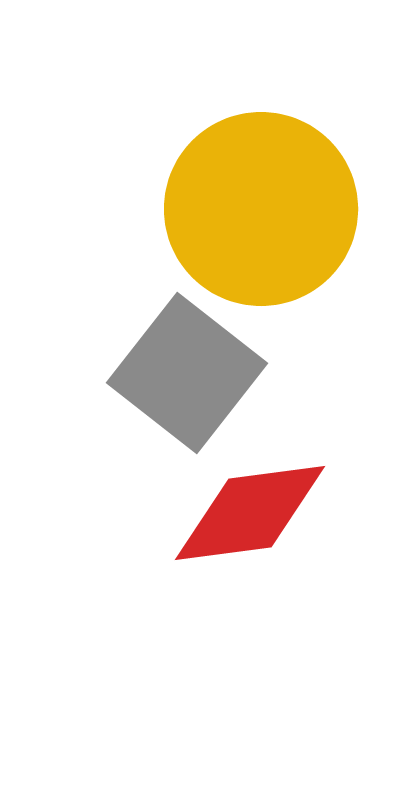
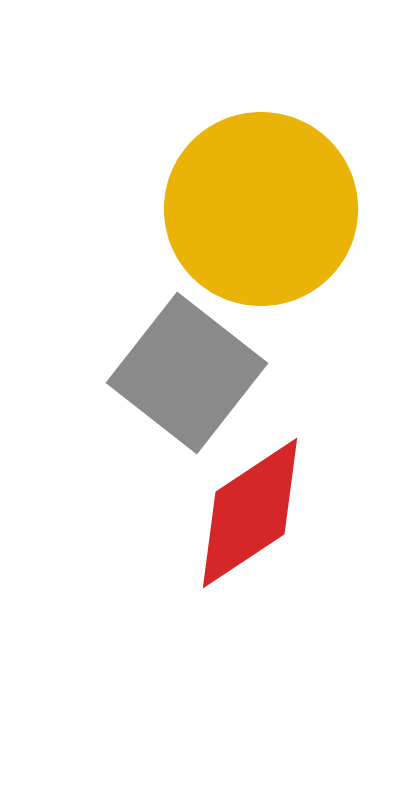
red diamond: rotated 26 degrees counterclockwise
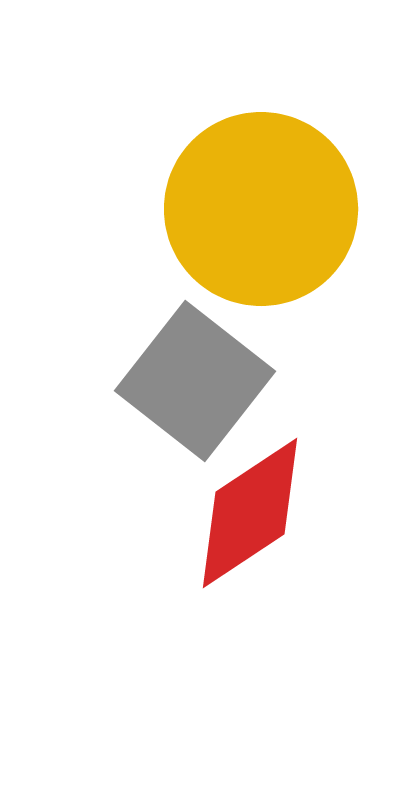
gray square: moved 8 px right, 8 px down
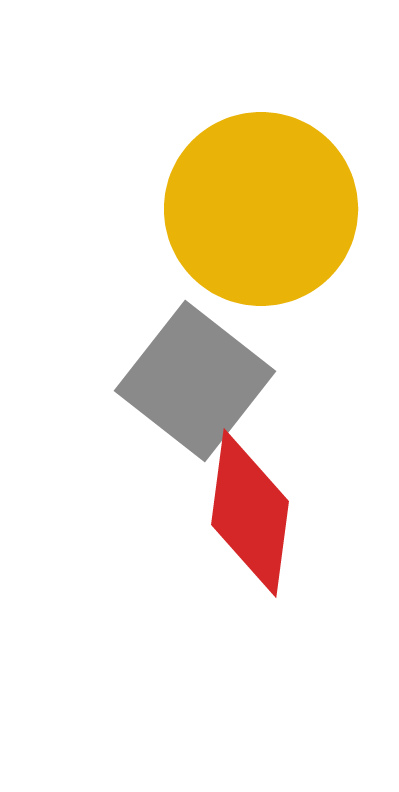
red diamond: rotated 49 degrees counterclockwise
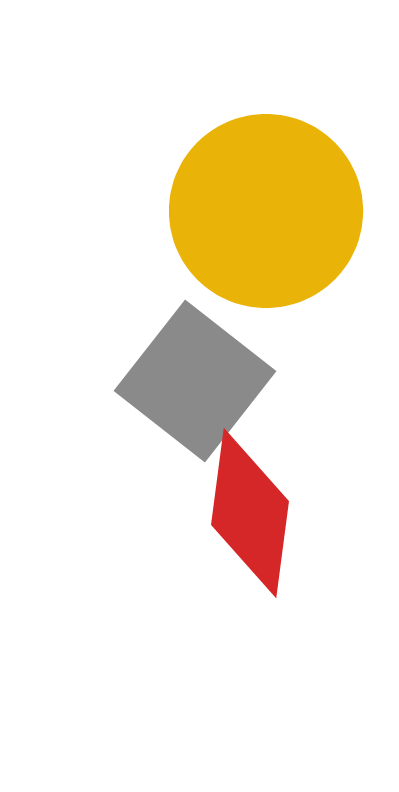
yellow circle: moved 5 px right, 2 px down
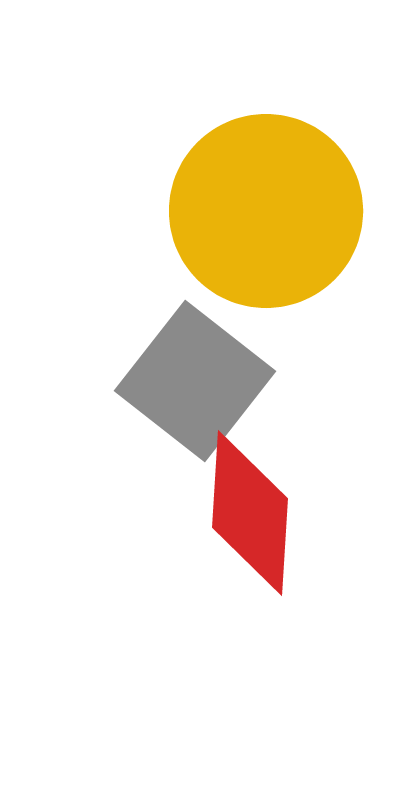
red diamond: rotated 4 degrees counterclockwise
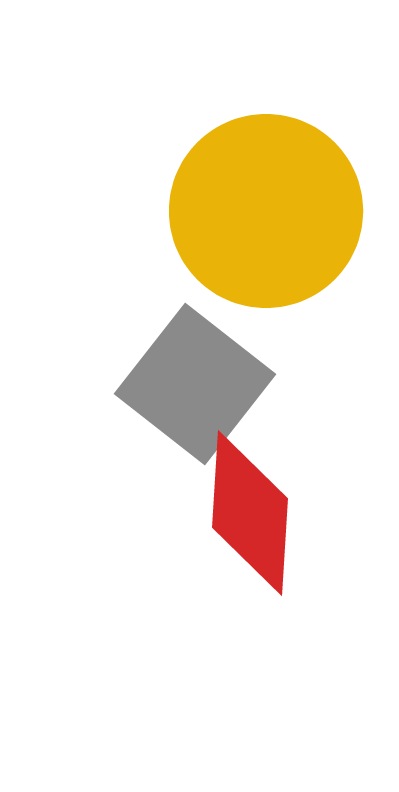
gray square: moved 3 px down
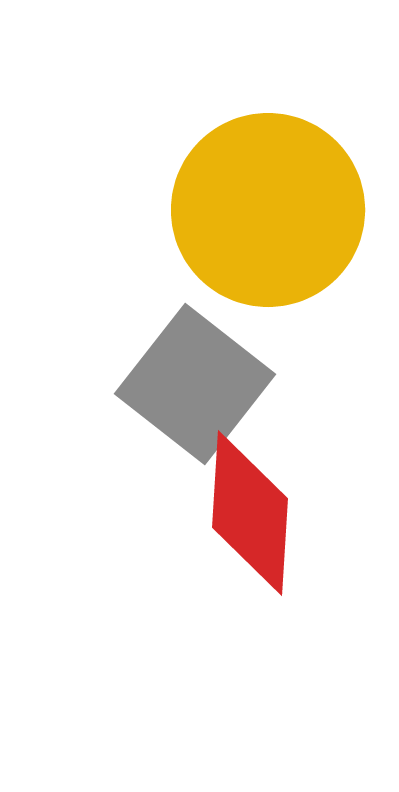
yellow circle: moved 2 px right, 1 px up
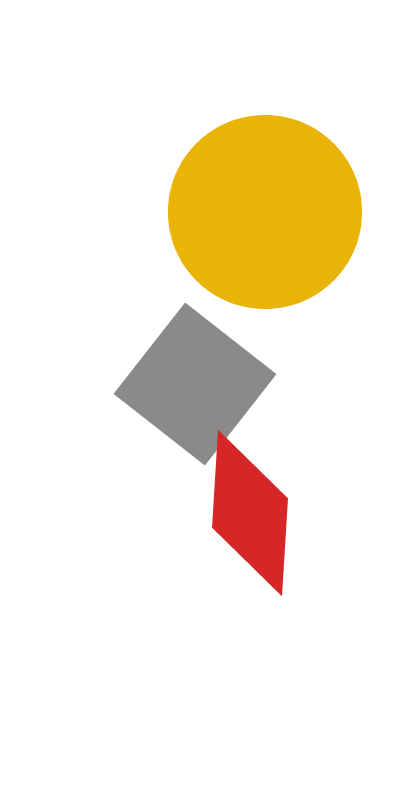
yellow circle: moved 3 px left, 2 px down
